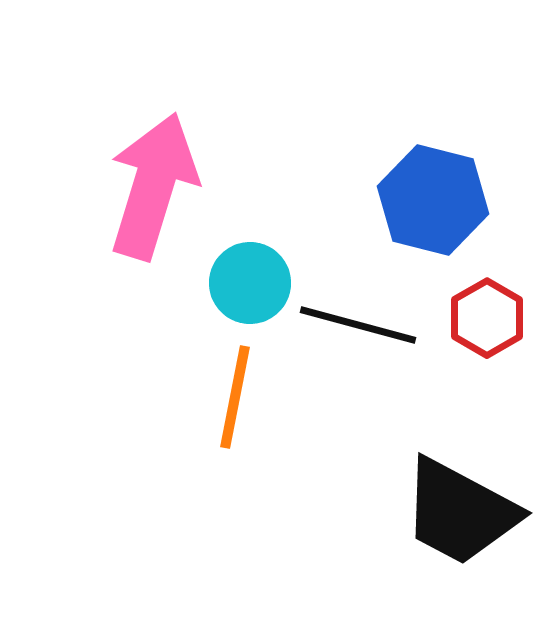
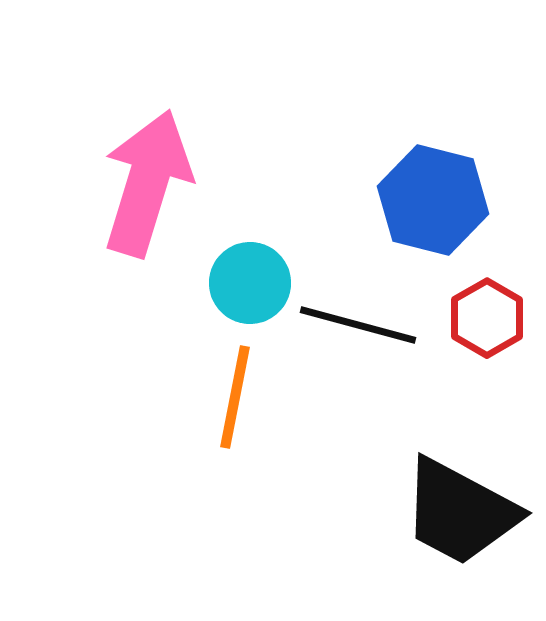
pink arrow: moved 6 px left, 3 px up
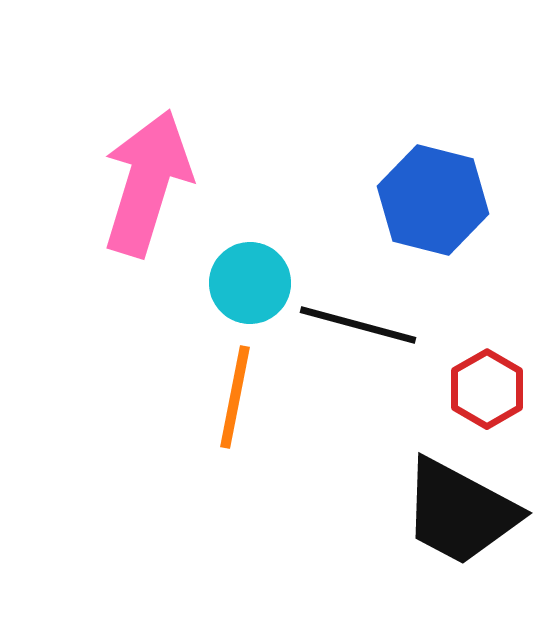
red hexagon: moved 71 px down
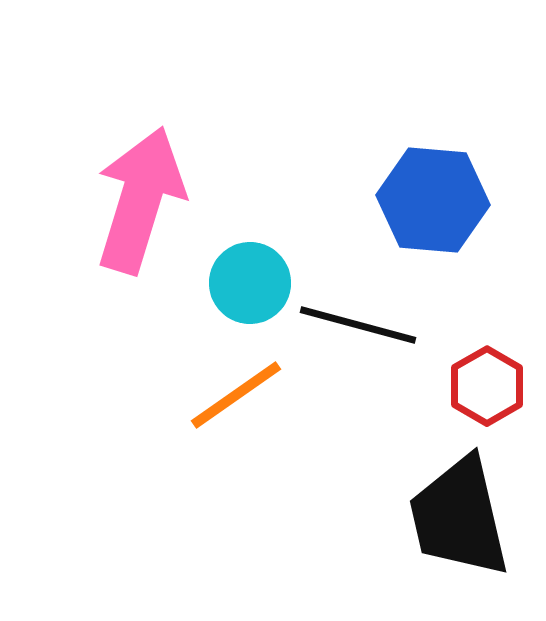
pink arrow: moved 7 px left, 17 px down
blue hexagon: rotated 9 degrees counterclockwise
red hexagon: moved 3 px up
orange line: moved 1 px right, 2 px up; rotated 44 degrees clockwise
black trapezoid: moved 1 px left, 5 px down; rotated 49 degrees clockwise
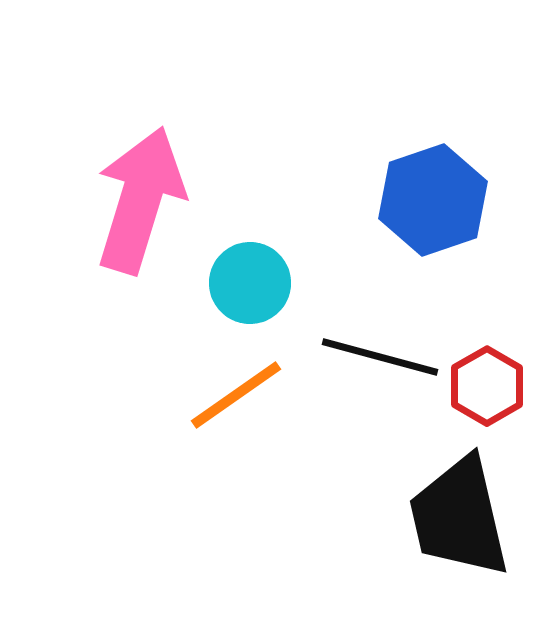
blue hexagon: rotated 24 degrees counterclockwise
black line: moved 22 px right, 32 px down
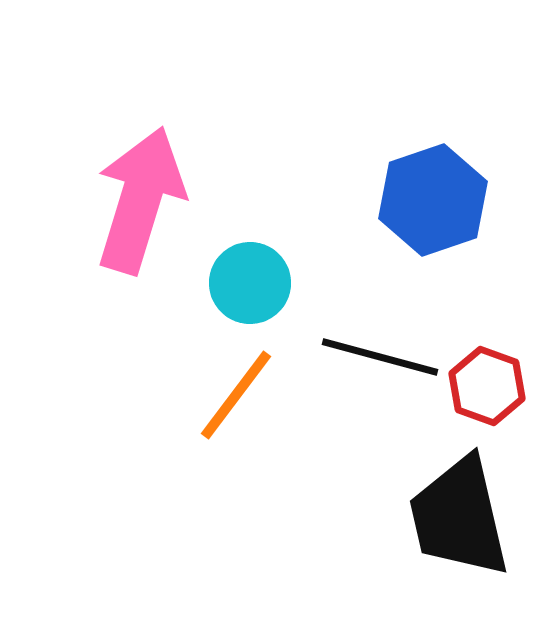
red hexagon: rotated 10 degrees counterclockwise
orange line: rotated 18 degrees counterclockwise
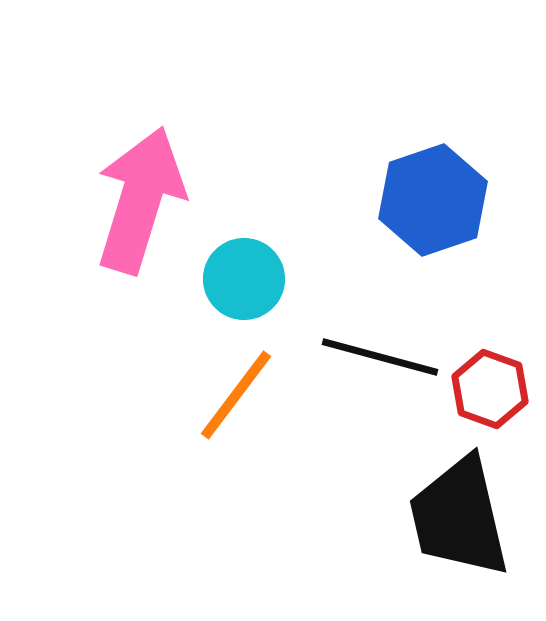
cyan circle: moved 6 px left, 4 px up
red hexagon: moved 3 px right, 3 px down
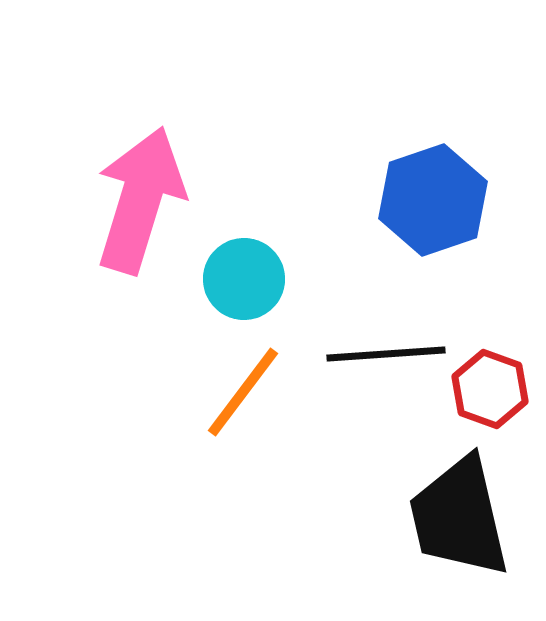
black line: moved 6 px right, 3 px up; rotated 19 degrees counterclockwise
orange line: moved 7 px right, 3 px up
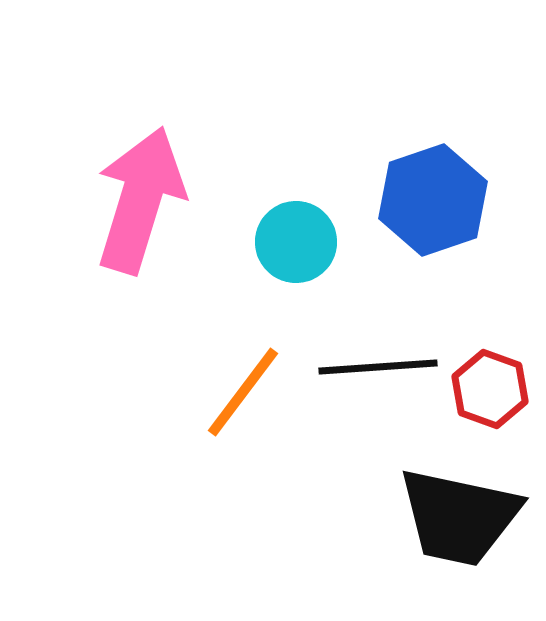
cyan circle: moved 52 px right, 37 px up
black line: moved 8 px left, 13 px down
black trapezoid: rotated 65 degrees counterclockwise
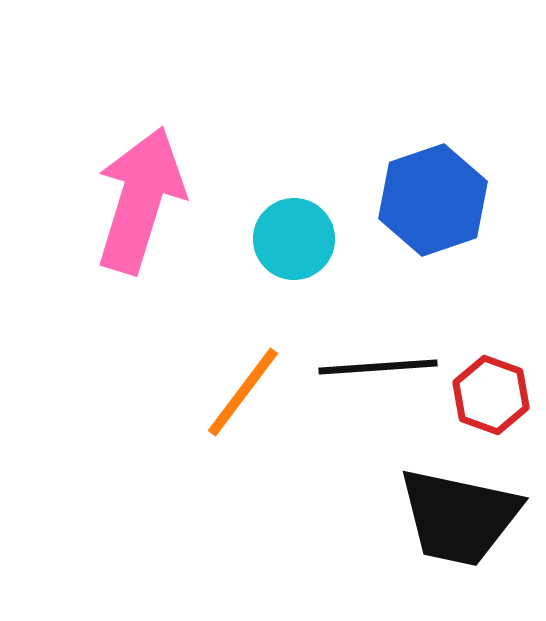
cyan circle: moved 2 px left, 3 px up
red hexagon: moved 1 px right, 6 px down
